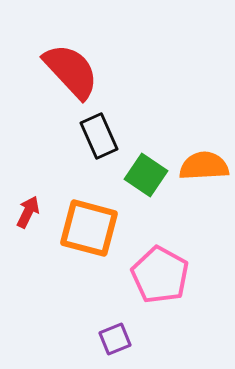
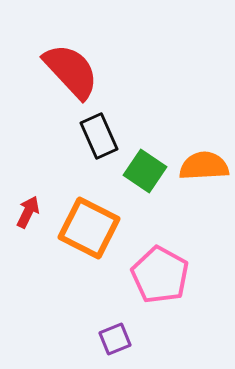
green square: moved 1 px left, 4 px up
orange square: rotated 12 degrees clockwise
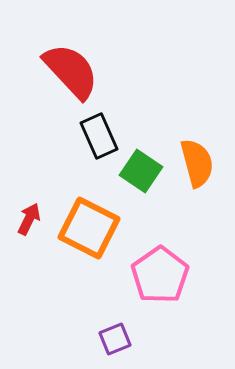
orange semicircle: moved 7 px left, 3 px up; rotated 78 degrees clockwise
green square: moved 4 px left
red arrow: moved 1 px right, 7 px down
pink pentagon: rotated 8 degrees clockwise
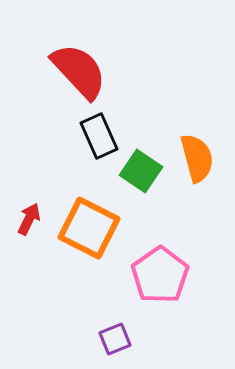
red semicircle: moved 8 px right
orange semicircle: moved 5 px up
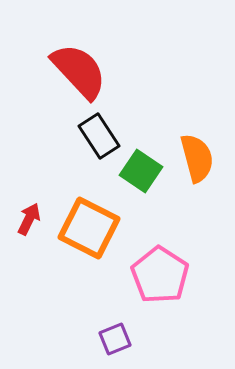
black rectangle: rotated 9 degrees counterclockwise
pink pentagon: rotated 4 degrees counterclockwise
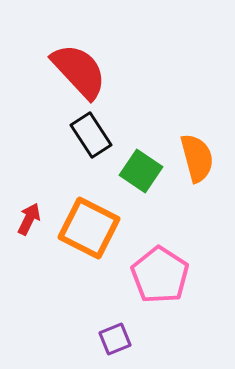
black rectangle: moved 8 px left, 1 px up
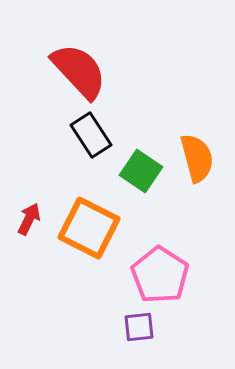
purple square: moved 24 px right, 12 px up; rotated 16 degrees clockwise
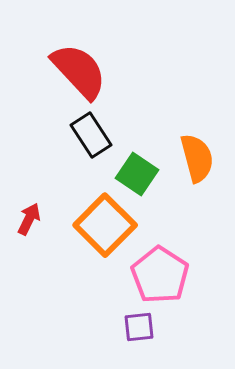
green square: moved 4 px left, 3 px down
orange square: moved 16 px right, 3 px up; rotated 18 degrees clockwise
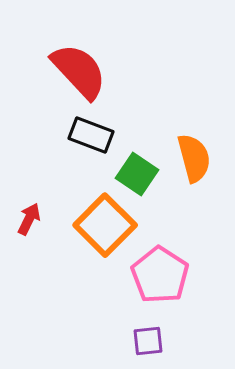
black rectangle: rotated 36 degrees counterclockwise
orange semicircle: moved 3 px left
purple square: moved 9 px right, 14 px down
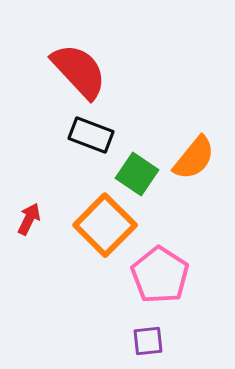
orange semicircle: rotated 54 degrees clockwise
